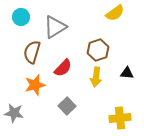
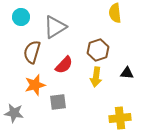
yellow semicircle: rotated 120 degrees clockwise
red semicircle: moved 1 px right, 3 px up
gray square: moved 9 px left, 4 px up; rotated 36 degrees clockwise
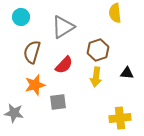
gray triangle: moved 8 px right
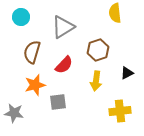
black triangle: rotated 32 degrees counterclockwise
yellow arrow: moved 4 px down
yellow cross: moved 7 px up
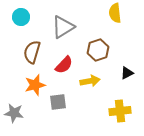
yellow arrow: moved 6 px left; rotated 108 degrees counterclockwise
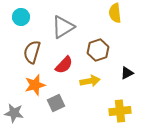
gray square: moved 2 px left, 1 px down; rotated 18 degrees counterclockwise
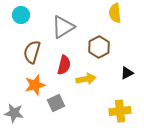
cyan circle: moved 2 px up
brown hexagon: moved 1 px right, 3 px up; rotated 10 degrees counterclockwise
red semicircle: rotated 30 degrees counterclockwise
yellow arrow: moved 4 px left, 2 px up
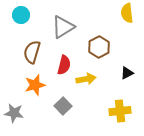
yellow semicircle: moved 12 px right
gray square: moved 7 px right, 3 px down; rotated 18 degrees counterclockwise
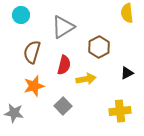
orange star: moved 1 px left, 1 px down
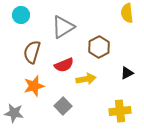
red semicircle: rotated 54 degrees clockwise
